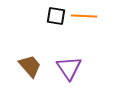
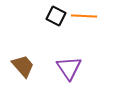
black square: rotated 18 degrees clockwise
brown trapezoid: moved 7 px left
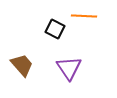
black square: moved 1 px left, 13 px down
brown trapezoid: moved 1 px left, 1 px up
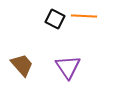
black square: moved 10 px up
purple triangle: moved 1 px left, 1 px up
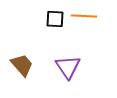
black square: rotated 24 degrees counterclockwise
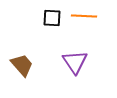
black square: moved 3 px left, 1 px up
purple triangle: moved 7 px right, 5 px up
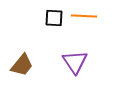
black square: moved 2 px right
brown trapezoid: rotated 80 degrees clockwise
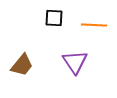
orange line: moved 10 px right, 9 px down
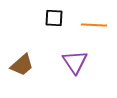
brown trapezoid: rotated 10 degrees clockwise
